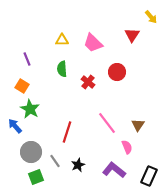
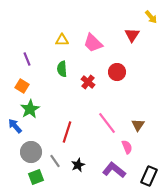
green star: rotated 12 degrees clockwise
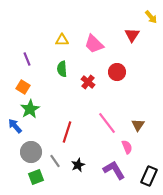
pink trapezoid: moved 1 px right, 1 px down
orange square: moved 1 px right, 1 px down
purple L-shape: rotated 20 degrees clockwise
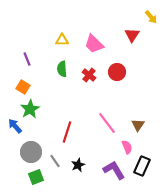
red cross: moved 1 px right, 7 px up
black rectangle: moved 7 px left, 10 px up
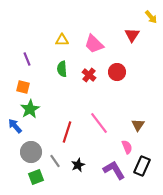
orange square: rotated 16 degrees counterclockwise
pink line: moved 8 px left
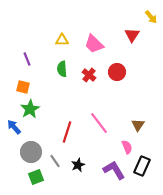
blue arrow: moved 1 px left, 1 px down
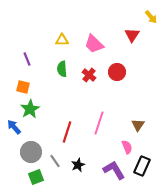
pink line: rotated 55 degrees clockwise
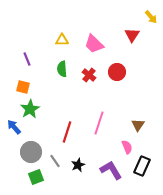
purple L-shape: moved 3 px left
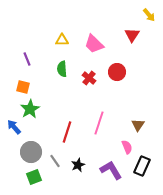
yellow arrow: moved 2 px left, 2 px up
red cross: moved 3 px down
green square: moved 2 px left
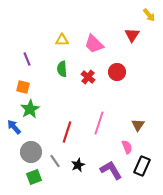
red cross: moved 1 px left, 1 px up
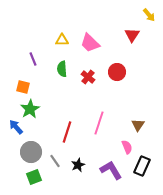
pink trapezoid: moved 4 px left, 1 px up
purple line: moved 6 px right
blue arrow: moved 2 px right
